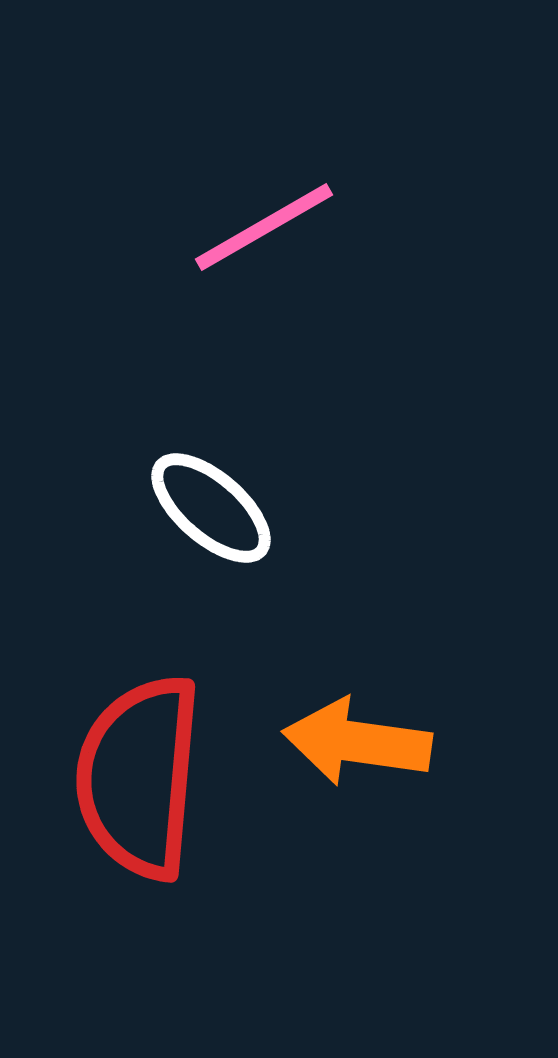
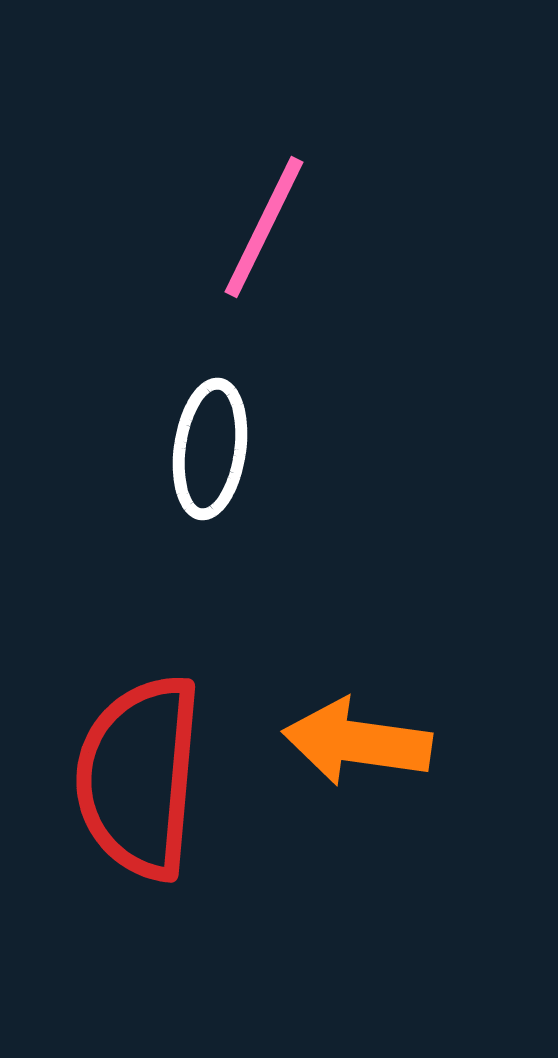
pink line: rotated 34 degrees counterclockwise
white ellipse: moved 1 px left, 59 px up; rotated 57 degrees clockwise
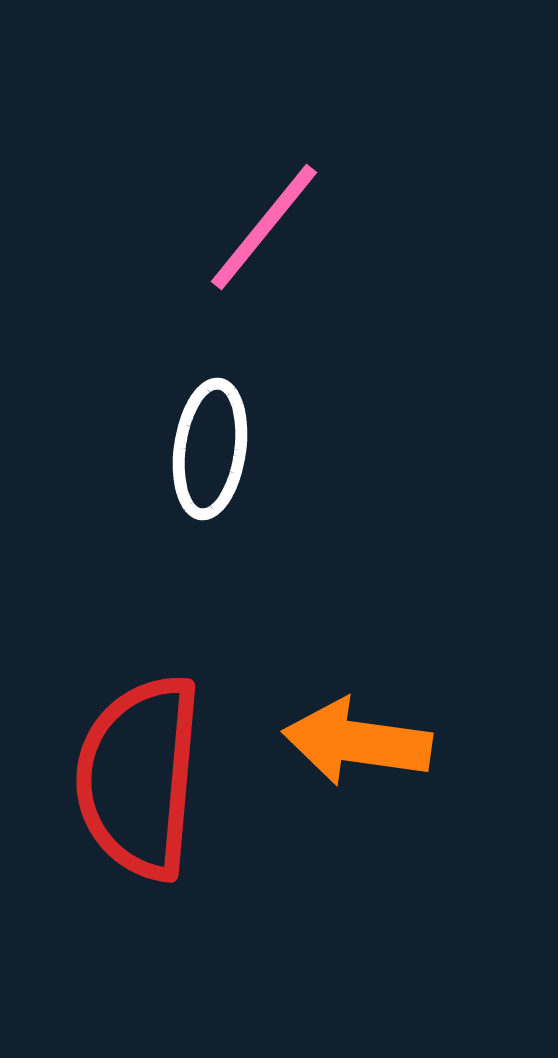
pink line: rotated 13 degrees clockwise
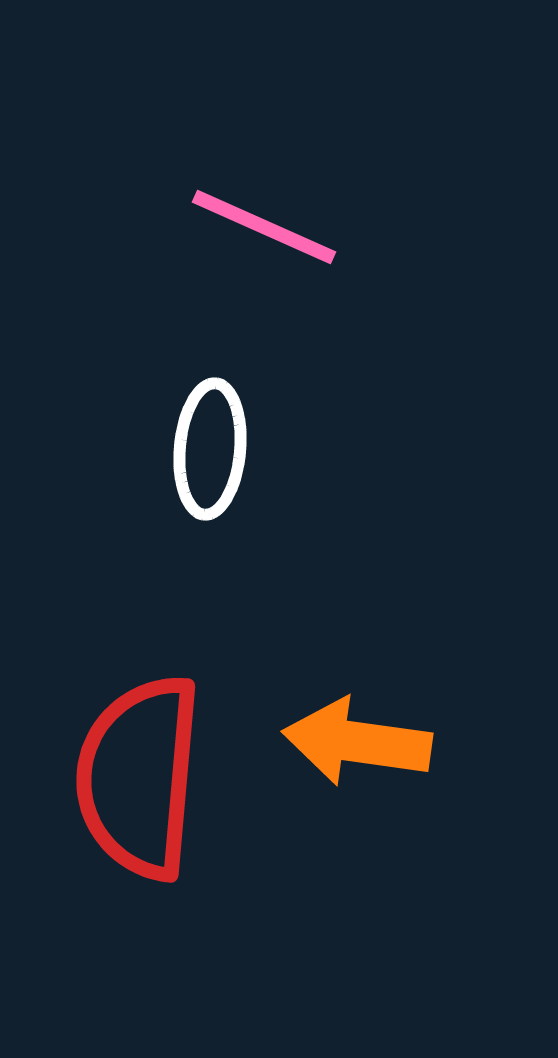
pink line: rotated 75 degrees clockwise
white ellipse: rotated 3 degrees counterclockwise
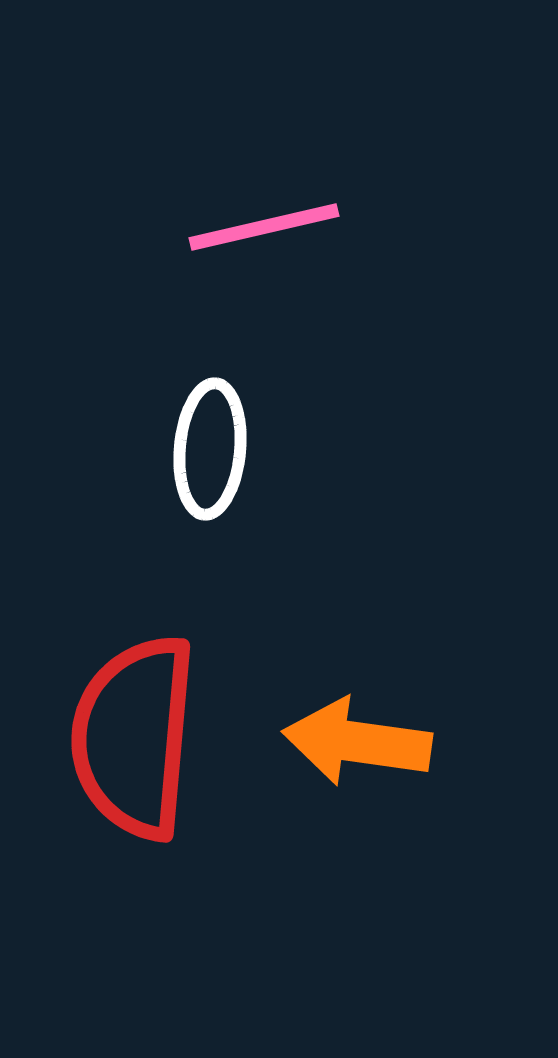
pink line: rotated 37 degrees counterclockwise
red semicircle: moved 5 px left, 40 px up
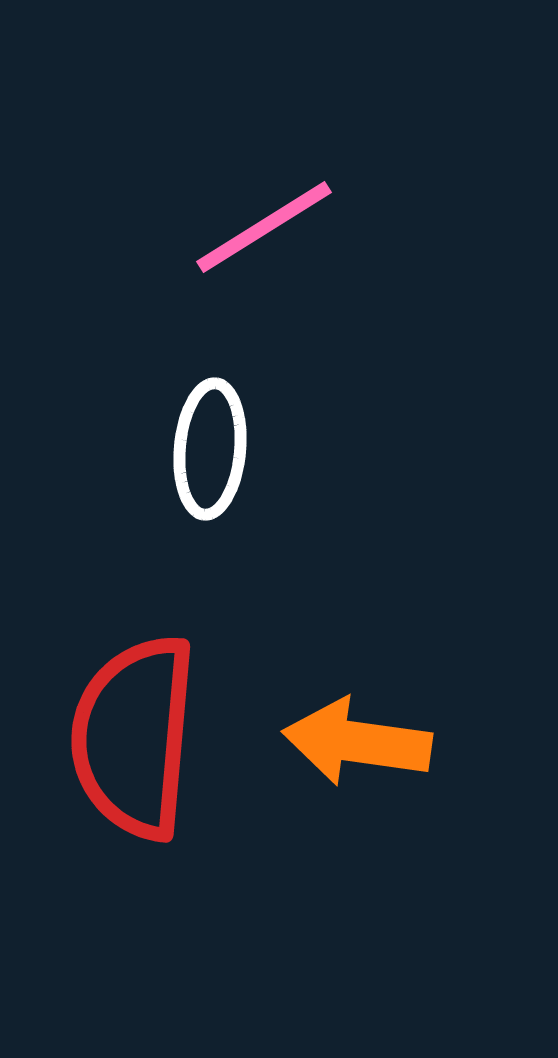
pink line: rotated 19 degrees counterclockwise
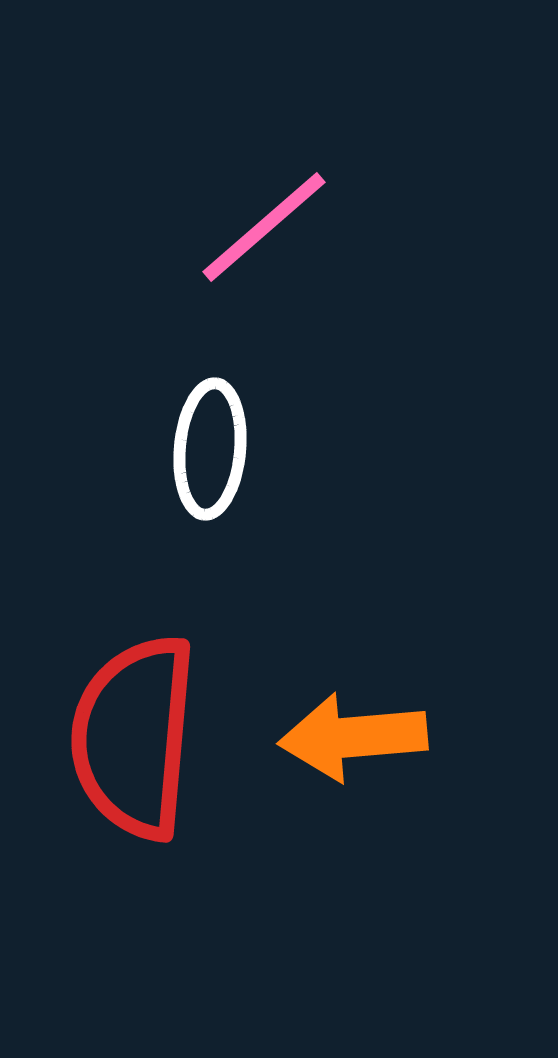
pink line: rotated 9 degrees counterclockwise
orange arrow: moved 4 px left, 5 px up; rotated 13 degrees counterclockwise
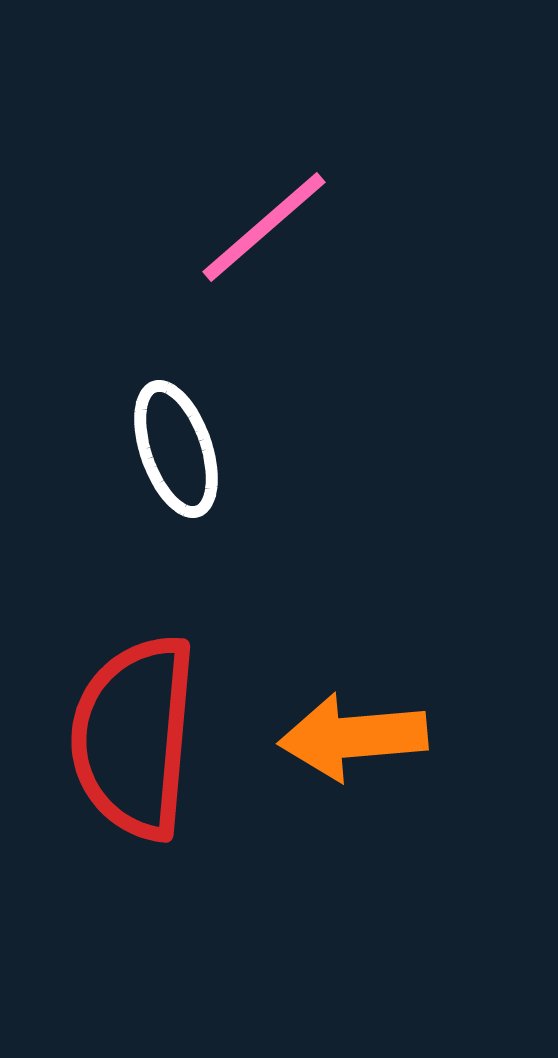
white ellipse: moved 34 px left; rotated 24 degrees counterclockwise
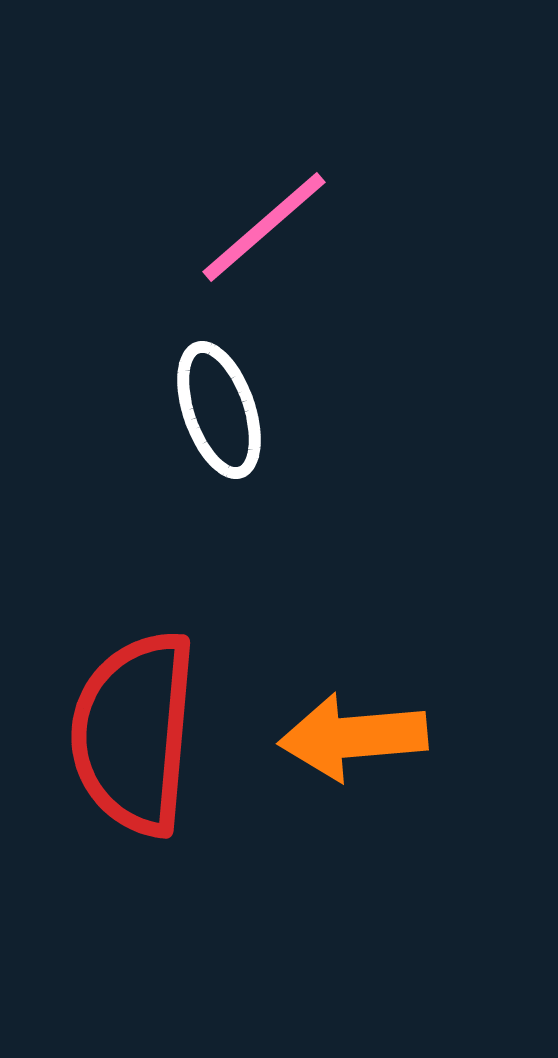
white ellipse: moved 43 px right, 39 px up
red semicircle: moved 4 px up
